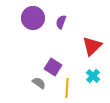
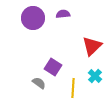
purple semicircle: moved 2 px right, 8 px up; rotated 64 degrees clockwise
cyan cross: moved 2 px right
yellow line: moved 6 px right
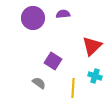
purple square: moved 6 px up
cyan cross: rotated 24 degrees counterclockwise
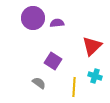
purple semicircle: moved 6 px left, 9 px down
yellow line: moved 1 px right, 1 px up
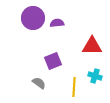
red triangle: rotated 45 degrees clockwise
purple square: rotated 36 degrees clockwise
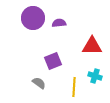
purple semicircle: moved 2 px right
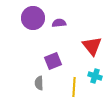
red triangle: rotated 50 degrees clockwise
gray semicircle: rotated 128 degrees counterclockwise
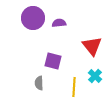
purple square: rotated 36 degrees clockwise
cyan cross: rotated 24 degrees clockwise
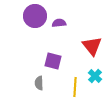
purple circle: moved 2 px right, 2 px up
yellow line: moved 1 px right
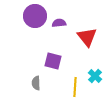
red triangle: moved 5 px left, 9 px up
gray semicircle: moved 3 px left
